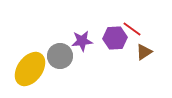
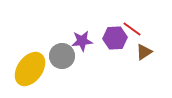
gray circle: moved 2 px right
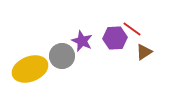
purple star: rotated 30 degrees clockwise
yellow ellipse: rotated 32 degrees clockwise
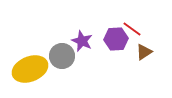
purple hexagon: moved 1 px right, 1 px down
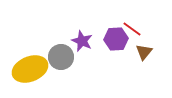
brown triangle: rotated 18 degrees counterclockwise
gray circle: moved 1 px left, 1 px down
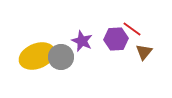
yellow ellipse: moved 7 px right, 13 px up
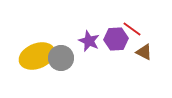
purple star: moved 7 px right
brown triangle: rotated 42 degrees counterclockwise
gray circle: moved 1 px down
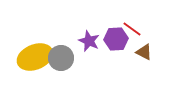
yellow ellipse: moved 2 px left, 1 px down
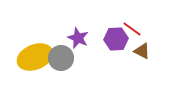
purple star: moved 11 px left, 3 px up
brown triangle: moved 2 px left, 1 px up
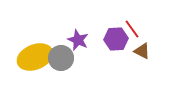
red line: rotated 18 degrees clockwise
purple star: moved 2 px down
